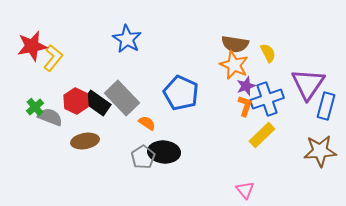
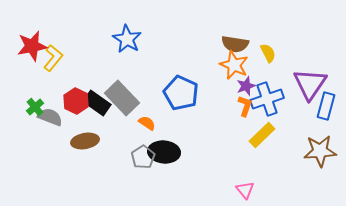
purple triangle: moved 2 px right
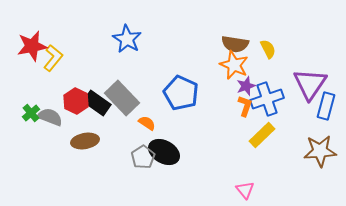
yellow semicircle: moved 4 px up
green cross: moved 4 px left, 6 px down
black ellipse: rotated 24 degrees clockwise
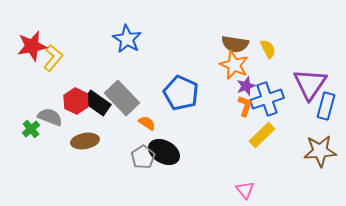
green cross: moved 16 px down
